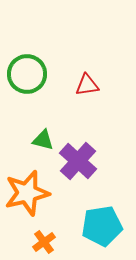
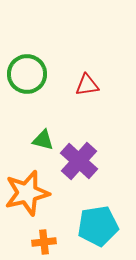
purple cross: moved 1 px right
cyan pentagon: moved 4 px left
orange cross: rotated 30 degrees clockwise
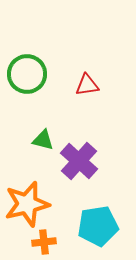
orange star: moved 11 px down
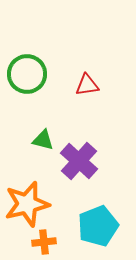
cyan pentagon: rotated 12 degrees counterclockwise
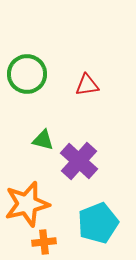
cyan pentagon: moved 3 px up
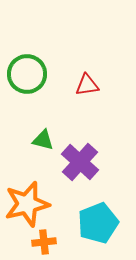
purple cross: moved 1 px right, 1 px down
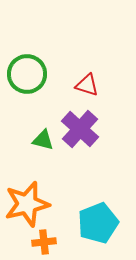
red triangle: rotated 25 degrees clockwise
purple cross: moved 33 px up
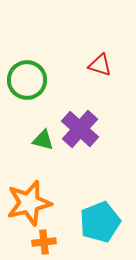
green circle: moved 6 px down
red triangle: moved 13 px right, 20 px up
orange star: moved 2 px right, 1 px up
cyan pentagon: moved 2 px right, 1 px up
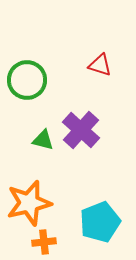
purple cross: moved 1 px right, 1 px down
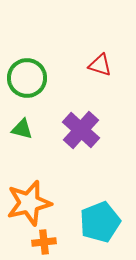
green circle: moved 2 px up
green triangle: moved 21 px left, 11 px up
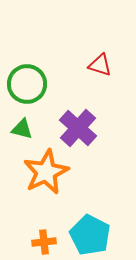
green circle: moved 6 px down
purple cross: moved 3 px left, 2 px up
orange star: moved 17 px right, 31 px up; rotated 12 degrees counterclockwise
cyan pentagon: moved 10 px left, 13 px down; rotated 24 degrees counterclockwise
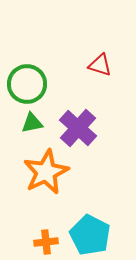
green triangle: moved 10 px right, 6 px up; rotated 25 degrees counterclockwise
orange cross: moved 2 px right
